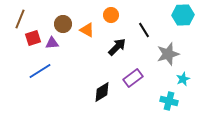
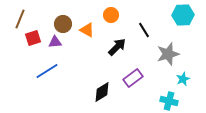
purple triangle: moved 3 px right, 1 px up
blue line: moved 7 px right
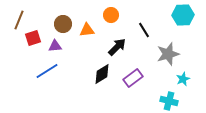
brown line: moved 1 px left, 1 px down
orange triangle: rotated 35 degrees counterclockwise
purple triangle: moved 4 px down
black diamond: moved 18 px up
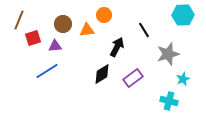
orange circle: moved 7 px left
black arrow: rotated 18 degrees counterclockwise
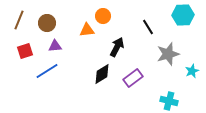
orange circle: moved 1 px left, 1 px down
brown circle: moved 16 px left, 1 px up
black line: moved 4 px right, 3 px up
red square: moved 8 px left, 13 px down
cyan star: moved 9 px right, 8 px up
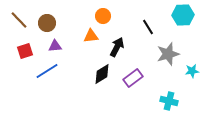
brown line: rotated 66 degrees counterclockwise
orange triangle: moved 4 px right, 6 px down
cyan star: rotated 16 degrees clockwise
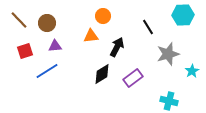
cyan star: rotated 24 degrees counterclockwise
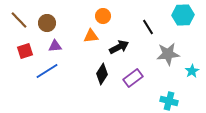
black arrow: moved 2 px right; rotated 36 degrees clockwise
gray star: rotated 10 degrees clockwise
black diamond: rotated 25 degrees counterclockwise
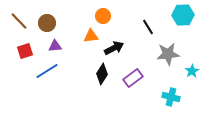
brown line: moved 1 px down
black arrow: moved 5 px left, 1 px down
cyan cross: moved 2 px right, 4 px up
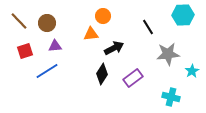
orange triangle: moved 2 px up
